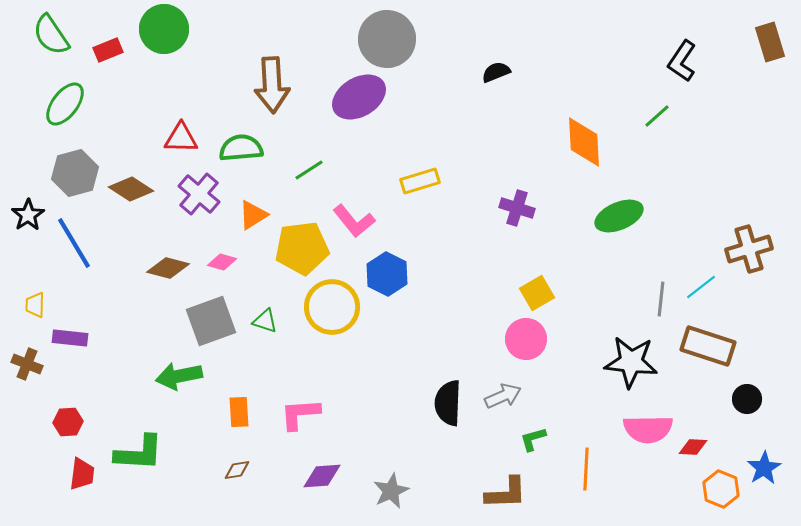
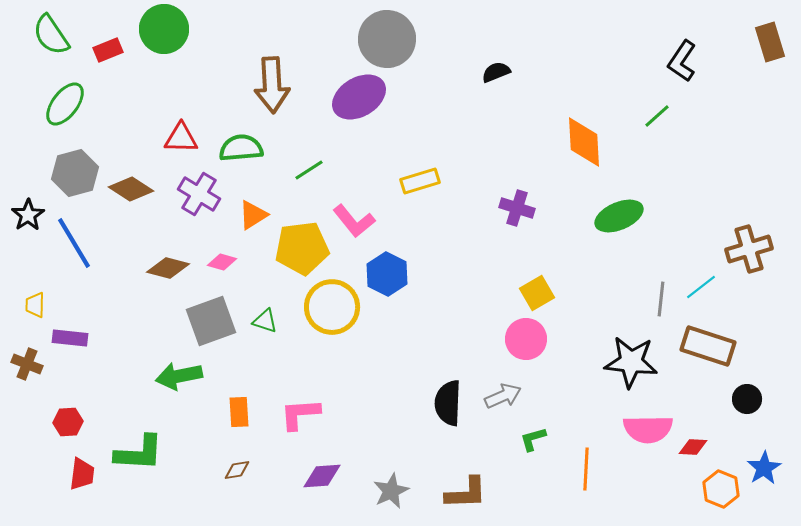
purple cross at (199, 194): rotated 9 degrees counterclockwise
brown L-shape at (506, 493): moved 40 px left
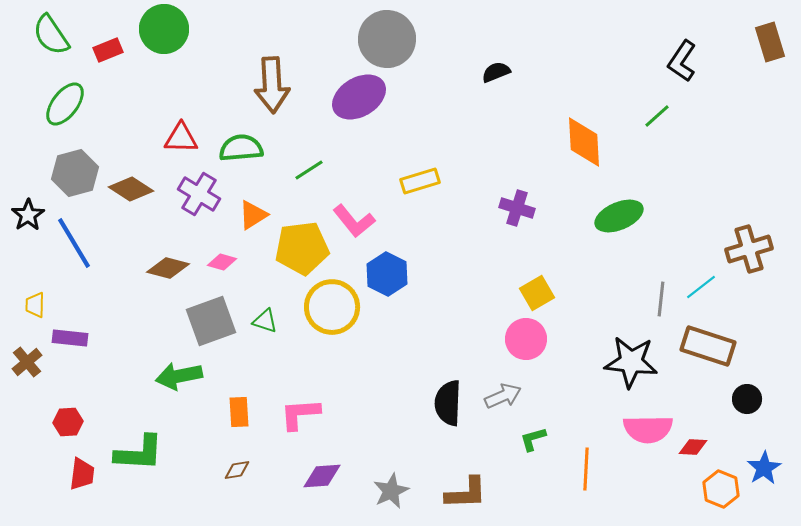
brown cross at (27, 364): moved 2 px up; rotated 28 degrees clockwise
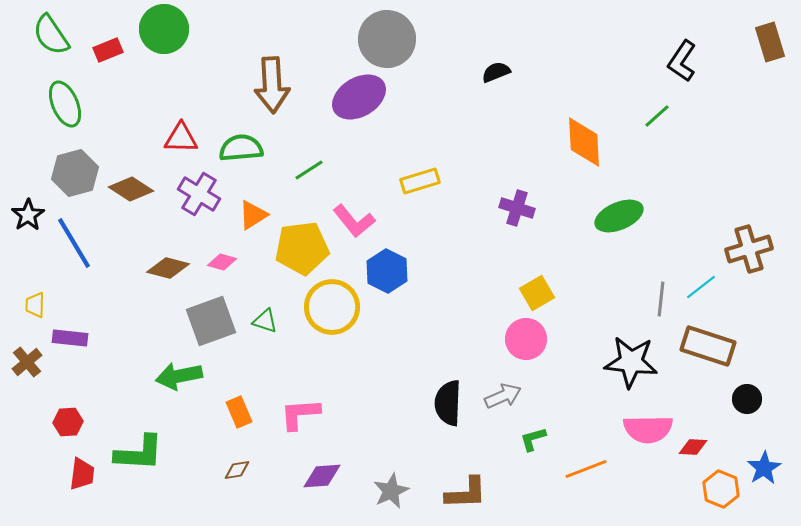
green ellipse at (65, 104): rotated 60 degrees counterclockwise
blue hexagon at (387, 274): moved 3 px up
orange rectangle at (239, 412): rotated 20 degrees counterclockwise
orange line at (586, 469): rotated 66 degrees clockwise
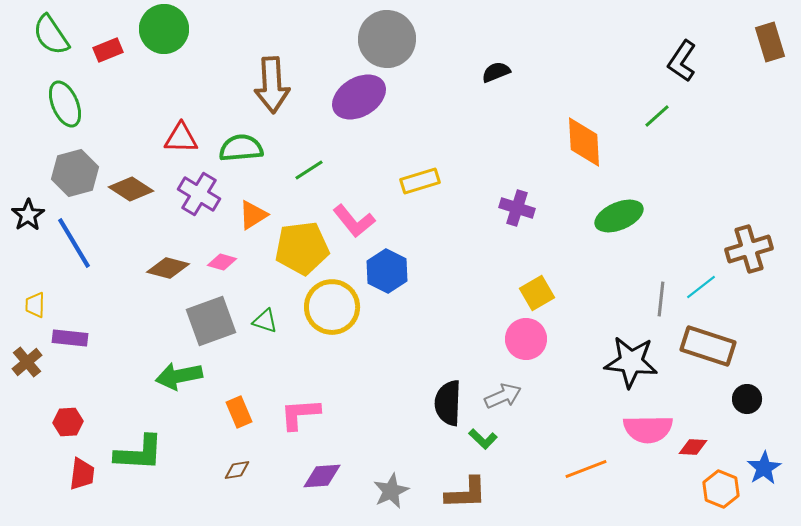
green L-shape at (533, 439): moved 50 px left; rotated 120 degrees counterclockwise
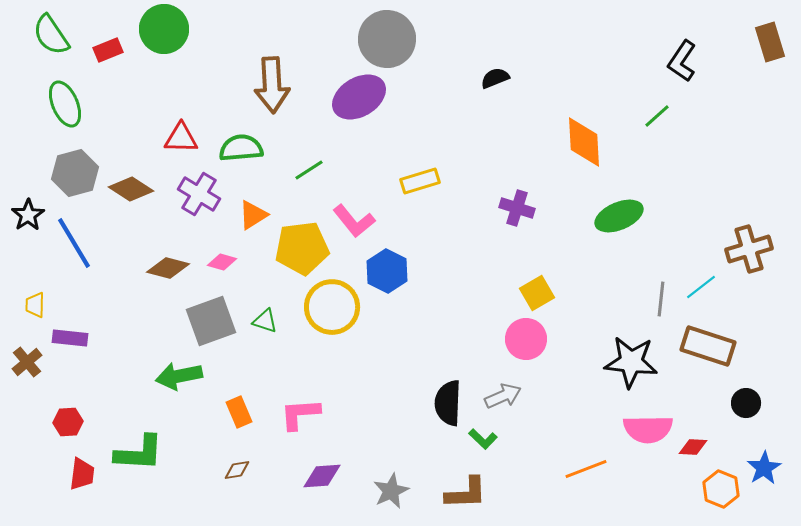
black semicircle at (496, 72): moved 1 px left, 6 px down
black circle at (747, 399): moved 1 px left, 4 px down
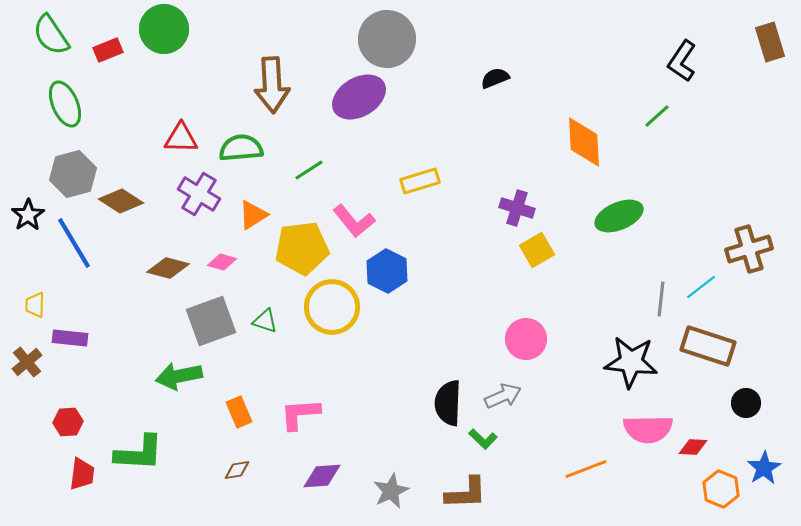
gray hexagon at (75, 173): moved 2 px left, 1 px down
brown diamond at (131, 189): moved 10 px left, 12 px down
yellow square at (537, 293): moved 43 px up
